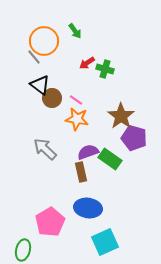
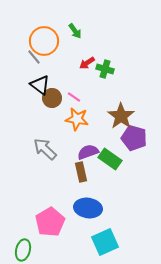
pink line: moved 2 px left, 3 px up
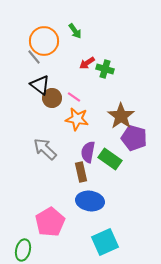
purple semicircle: rotated 60 degrees counterclockwise
blue ellipse: moved 2 px right, 7 px up
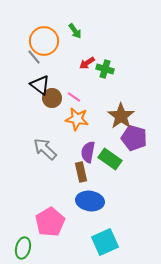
green ellipse: moved 2 px up
